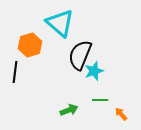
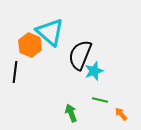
cyan triangle: moved 10 px left, 9 px down
orange hexagon: rotated 20 degrees counterclockwise
green line: rotated 14 degrees clockwise
green arrow: moved 2 px right, 3 px down; rotated 90 degrees counterclockwise
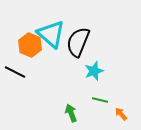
cyan triangle: moved 1 px right, 2 px down
black semicircle: moved 2 px left, 13 px up
black line: rotated 70 degrees counterclockwise
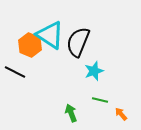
cyan triangle: moved 1 px left, 1 px down; rotated 8 degrees counterclockwise
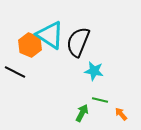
cyan star: rotated 30 degrees clockwise
green arrow: moved 11 px right; rotated 48 degrees clockwise
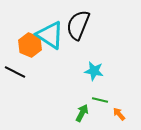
black semicircle: moved 17 px up
orange arrow: moved 2 px left
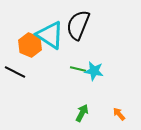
green line: moved 22 px left, 31 px up
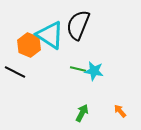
orange hexagon: moved 1 px left
orange arrow: moved 1 px right, 3 px up
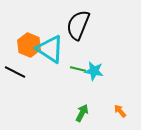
cyan triangle: moved 14 px down
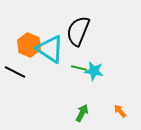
black semicircle: moved 6 px down
green line: moved 1 px right, 1 px up
